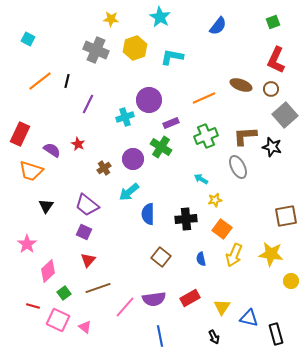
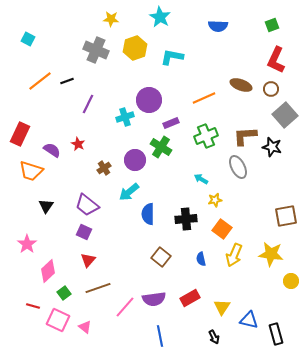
green square at (273, 22): moved 1 px left, 3 px down
blue semicircle at (218, 26): rotated 54 degrees clockwise
black line at (67, 81): rotated 56 degrees clockwise
purple circle at (133, 159): moved 2 px right, 1 px down
blue triangle at (249, 318): moved 2 px down
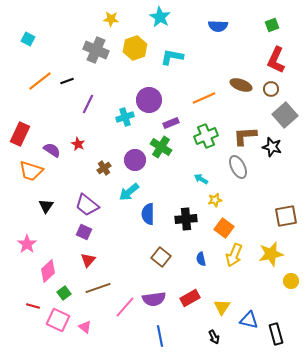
orange square at (222, 229): moved 2 px right, 1 px up
yellow star at (271, 254): rotated 20 degrees counterclockwise
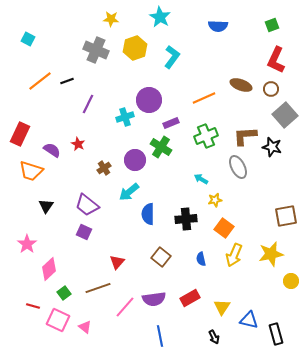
cyan L-shape at (172, 57): rotated 115 degrees clockwise
red triangle at (88, 260): moved 29 px right, 2 px down
pink diamond at (48, 271): moved 1 px right, 2 px up
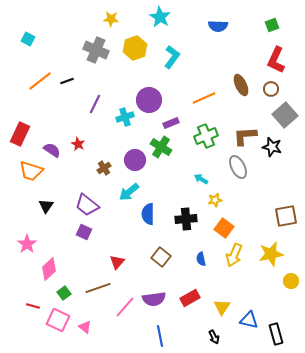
brown ellipse at (241, 85): rotated 45 degrees clockwise
purple line at (88, 104): moved 7 px right
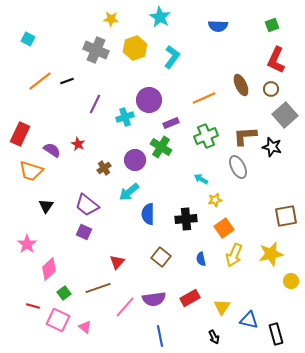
orange square at (224, 228): rotated 18 degrees clockwise
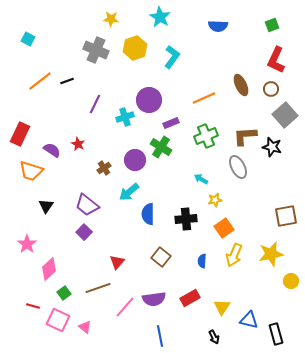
purple square at (84, 232): rotated 21 degrees clockwise
blue semicircle at (201, 259): moved 1 px right, 2 px down; rotated 16 degrees clockwise
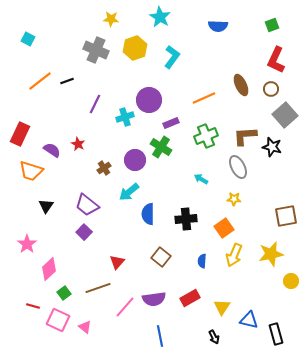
yellow star at (215, 200): moved 19 px right, 1 px up; rotated 16 degrees clockwise
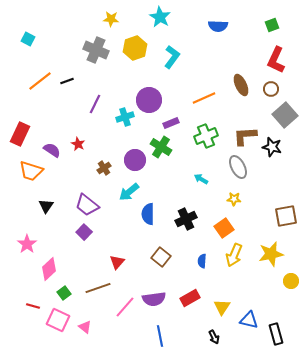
black cross at (186, 219): rotated 20 degrees counterclockwise
